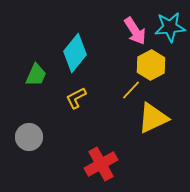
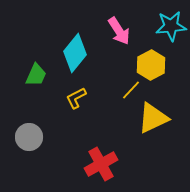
cyan star: moved 1 px right, 1 px up
pink arrow: moved 16 px left
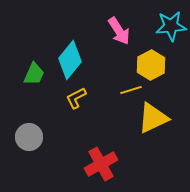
cyan diamond: moved 5 px left, 7 px down
green trapezoid: moved 2 px left, 1 px up
yellow line: rotated 30 degrees clockwise
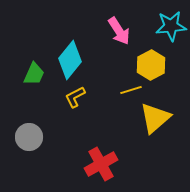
yellow L-shape: moved 1 px left, 1 px up
yellow triangle: moved 2 px right; rotated 16 degrees counterclockwise
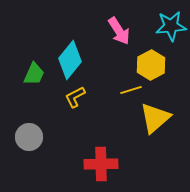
red cross: rotated 28 degrees clockwise
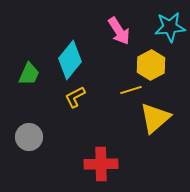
cyan star: moved 1 px left, 1 px down
green trapezoid: moved 5 px left
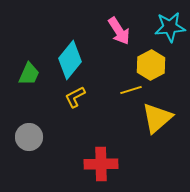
yellow triangle: moved 2 px right
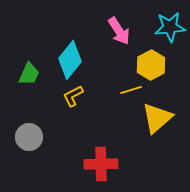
yellow L-shape: moved 2 px left, 1 px up
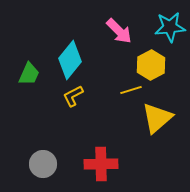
pink arrow: rotated 12 degrees counterclockwise
gray circle: moved 14 px right, 27 px down
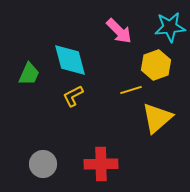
cyan diamond: rotated 54 degrees counterclockwise
yellow hexagon: moved 5 px right; rotated 8 degrees clockwise
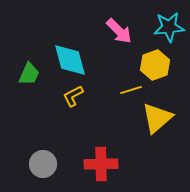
cyan star: moved 1 px left
yellow hexagon: moved 1 px left
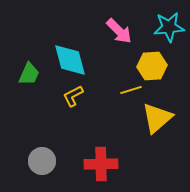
yellow hexagon: moved 3 px left, 1 px down; rotated 16 degrees clockwise
gray circle: moved 1 px left, 3 px up
